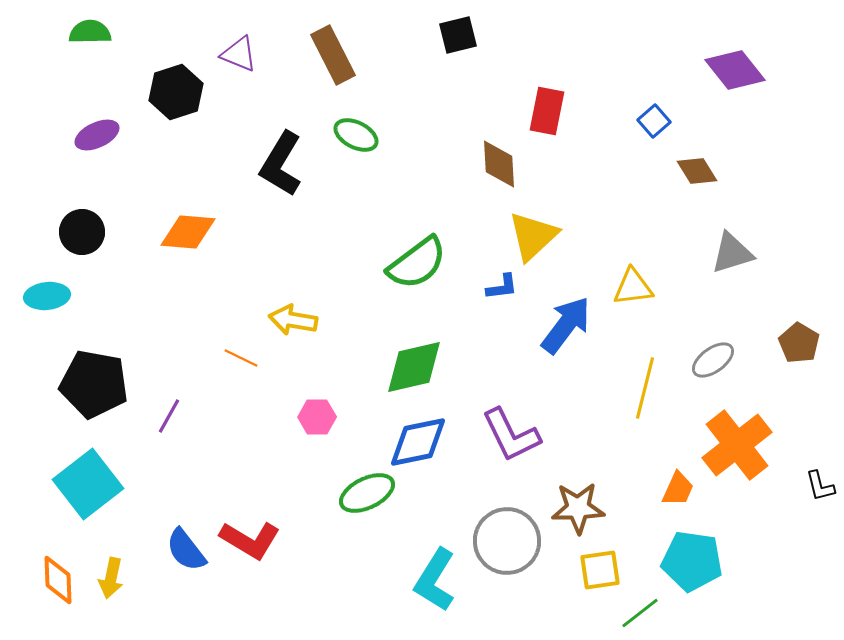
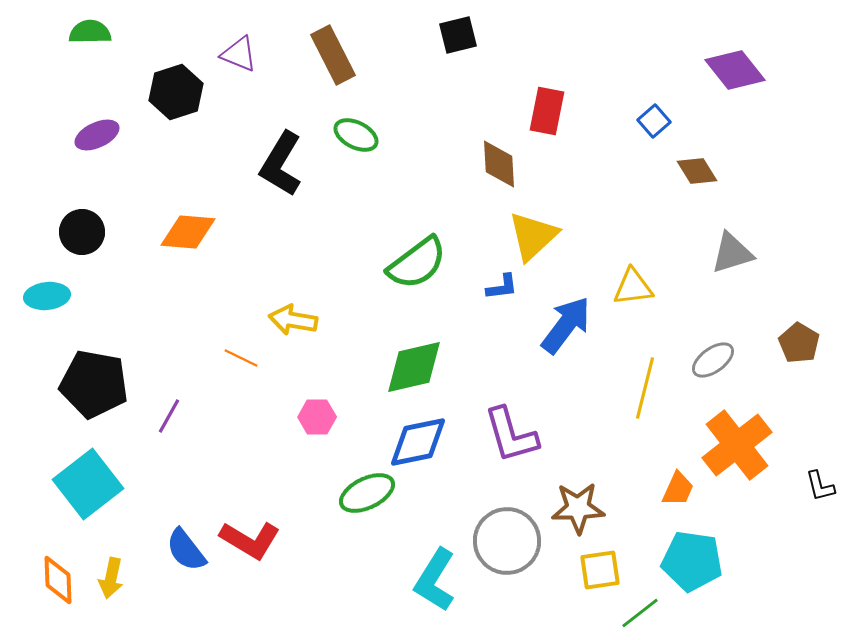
purple L-shape at (511, 435): rotated 10 degrees clockwise
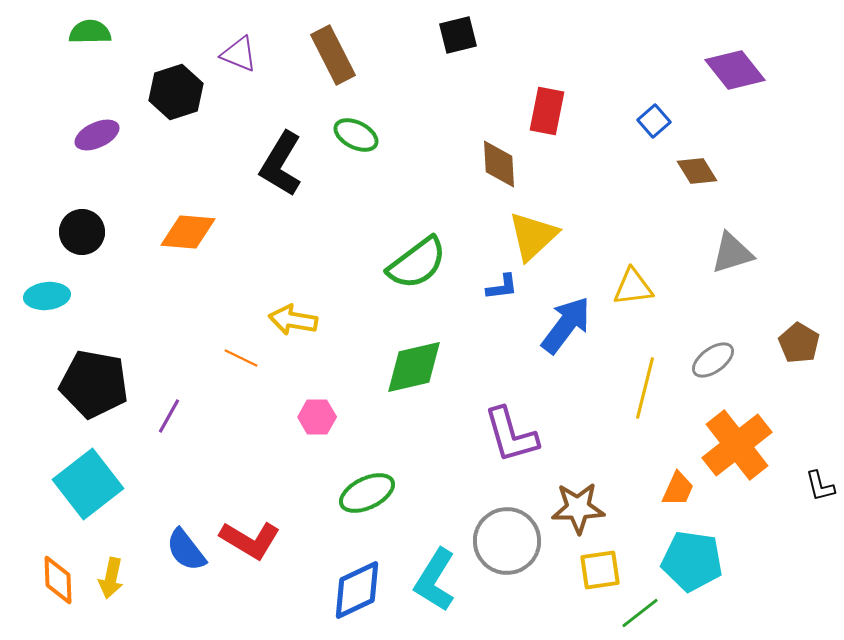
blue diamond at (418, 442): moved 61 px left, 148 px down; rotated 14 degrees counterclockwise
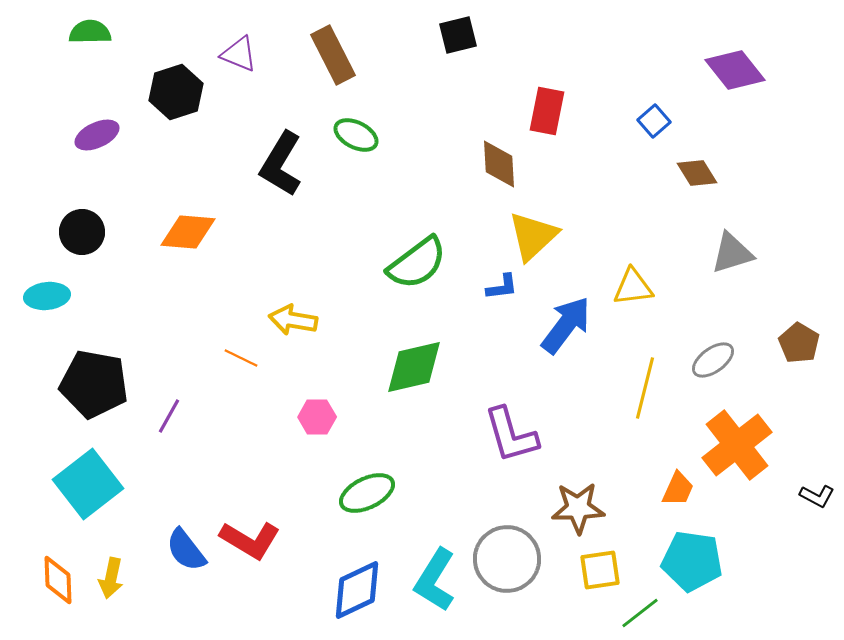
brown diamond at (697, 171): moved 2 px down
black L-shape at (820, 486): moved 3 px left, 10 px down; rotated 48 degrees counterclockwise
gray circle at (507, 541): moved 18 px down
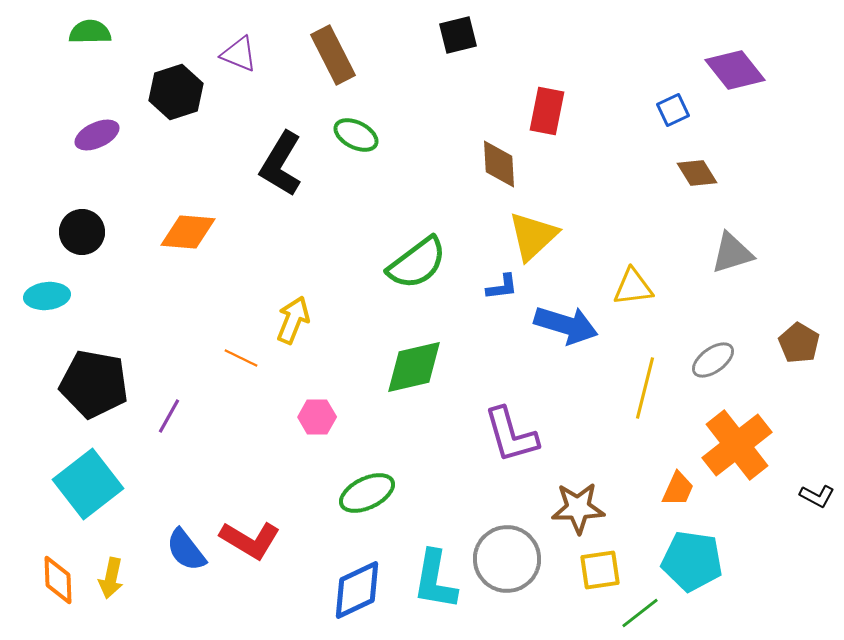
blue square at (654, 121): moved 19 px right, 11 px up; rotated 16 degrees clockwise
yellow arrow at (293, 320): rotated 102 degrees clockwise
blue arrow at (566, 325): rotated 70 degrees clockwise
cyan L-shape at (435, 580): rotated 22 degrees counterclockwise
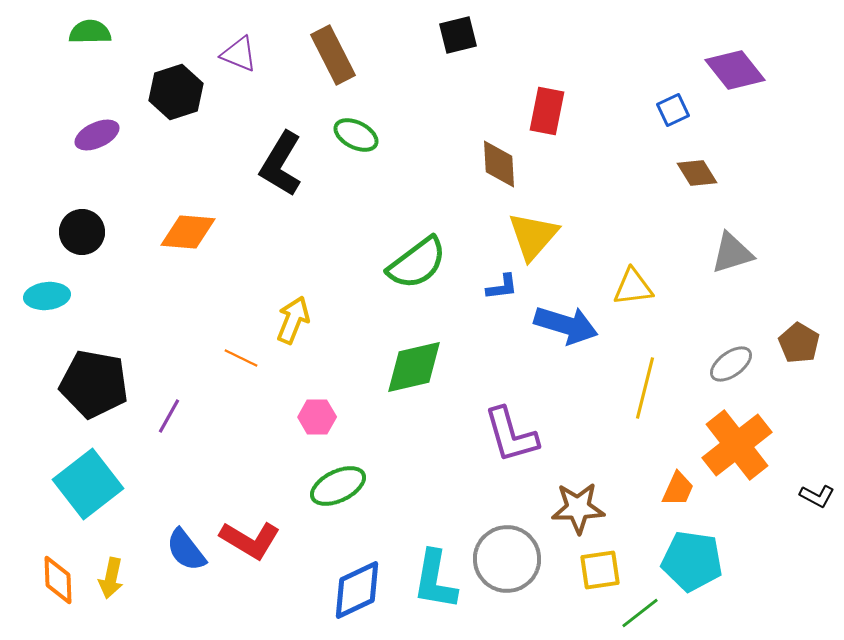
yellow triangle at (533, 236): rotated 6 degrees counterclockwise
gray ellipse at (713, 360): moved 18 px right, 4 px down
green ellipse at (367, 493): moved 29 px left, 7 px up
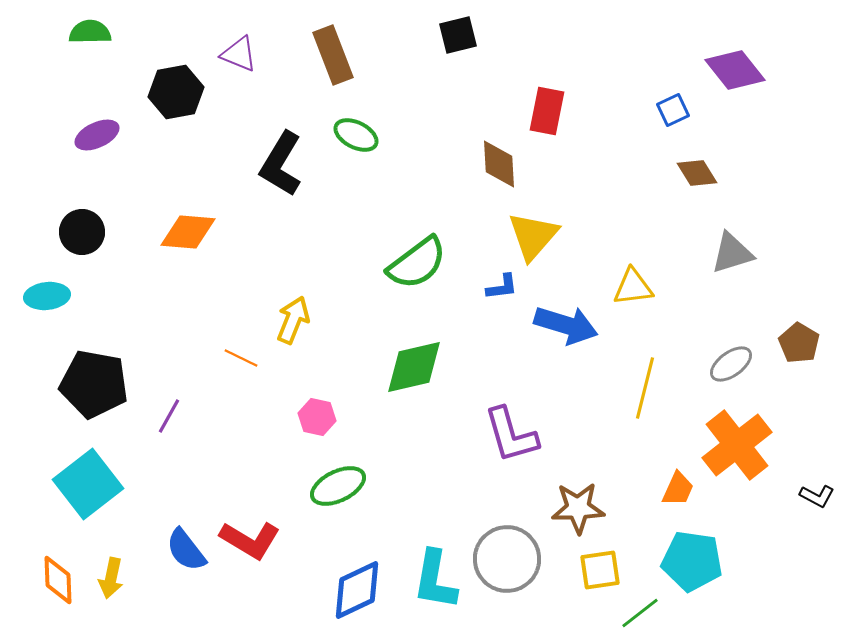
brown rectangle at (333, 55): rotated 6 degrees clockwise
black hexagon at (176, 92): rotated 8 degrees clockwise
pink hexagon at (317, 417): rotated 12 degrees clockwise
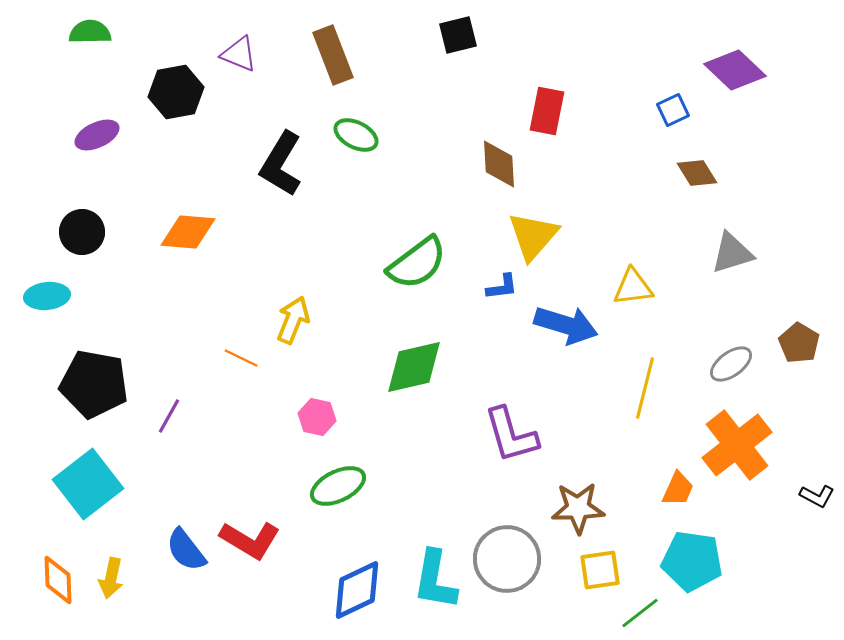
purple diamond at (735, 70): rotated 8 degrees counterclockwise
